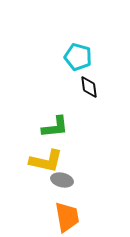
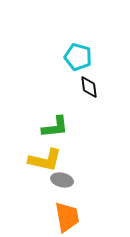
yellow L-shape: moved 1 px left, 1 px up
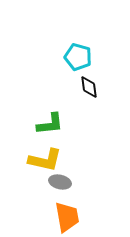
green L-shape: moved 5 px left, 3 px up
gray ellipse: moved 2 px left, 2 px down
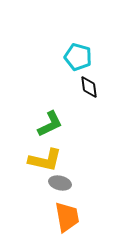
green L-shape: rotated 20 degrees counterclockwise
gray ellipse: moved 1 px down
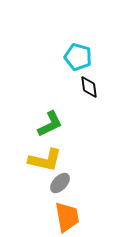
gray ellipse: rotated 60 degrees counterclockwise
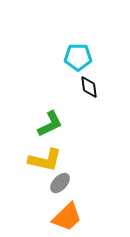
cyan pentagon: rotated 16 degrees counterclockwise
orange trapezoid: rotated 56 degrees clockwise
